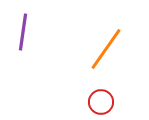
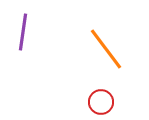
orange line: rotated 72 degrees counterclockwise
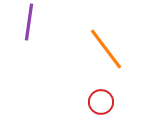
purple line: moved 6 px right, 10 px up
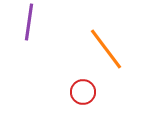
red circle: moved 18 px left, 10 px up
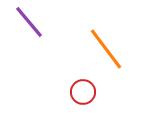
purple line: rotated 48 degrees counterclockwise
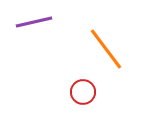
purple line: moved 5 px right; rotated 63 degrees counterclockwise
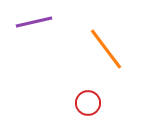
red circle: moved 5 px right, 11 px down
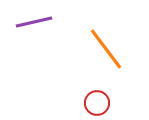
red circle: moved 9 px right
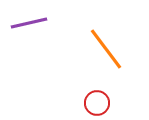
purple line: moved 5 px left, 1 px down
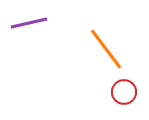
red circle: moved 27 px right, 11 px up
